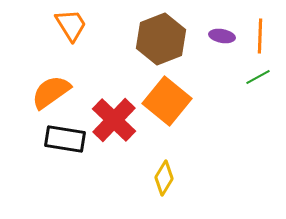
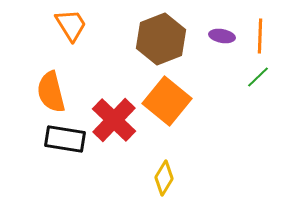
green line: rotated 15 degrees counterclockwise
orange semicircle: rotated 69 degrees counterclockwise
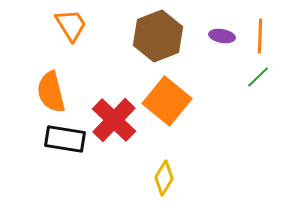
brown hexagon: moved 3 px left, 3 px up
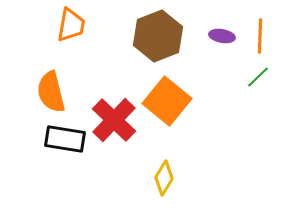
orange trapezoid: rotated 42 degrees clockwise
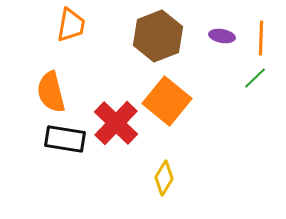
orange line: moved 1 px right, 2 px down
green line: moved 3 px left, 1 px down
red cross: moved 2 px right, 3 px down
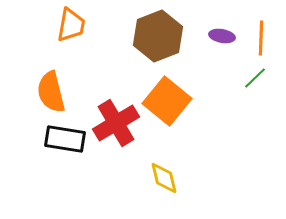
red cross: rotated 15 degrees clockwise
yellow diamond: rotated 44 degrees counterclockwise
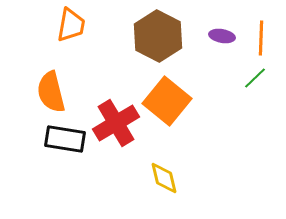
brown hexagon: rotated 12 degrees counterclockwise
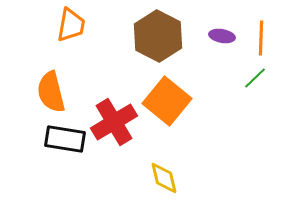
red cross: moved 2 px left, 1 px up
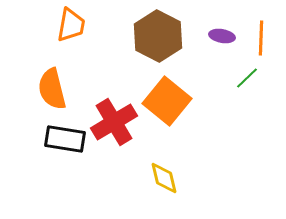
green line: moved 8 px left
orange semicircle: moved 1 px right, 3 px up
